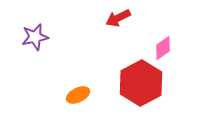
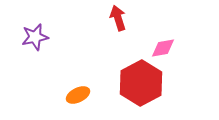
red arrow: rotated 100 degrees clockwise
pink diamond: rotated 25 degrees clockwise
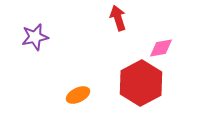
pink diamond: moved 2 px left
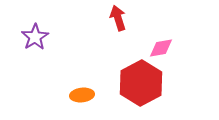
purple star: rotated 20 degrees counterclockwise
orange ellipse: moved 4 px right; rotated 20 degrees clockwise
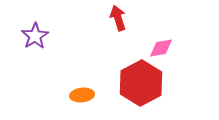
purple star: moved 1 px up
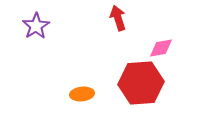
purple star: moved 1 px right, 10 px up
red hexagon: rotated 24 degrees clockwise
orange ellipse: moved 1 px up
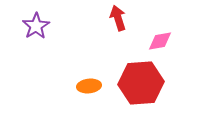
pink diamond: moved 1 px left, 7 px up
orange ellipse: moved 7 px right, 8 px up
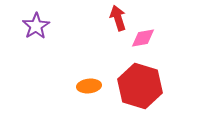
pink diamond: moved 17 px left, 3 px up
red hexagon: moved 1 px left, 3 px down; rotated 21 degrees clockwise
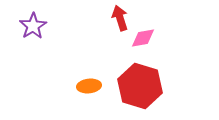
red arrow: moved 2 px right
purple star: moved 3 px left
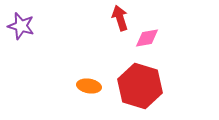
purple star: moved 12 px left; rotated 24 degrees counterclockwise
pink diamond: moved 4 px right
orange ellipse: rotated 15 degrees clockwise
